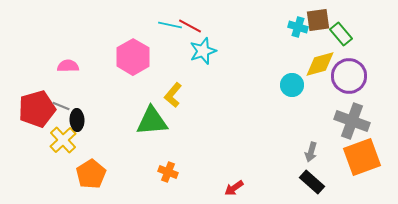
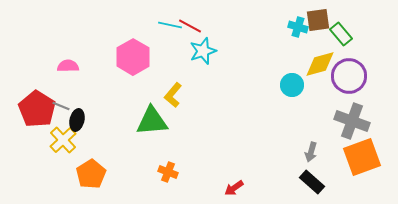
red pentagon: rotated 24 degrees counterclockwise
black ellipse: rotated 15 degrees clockwise
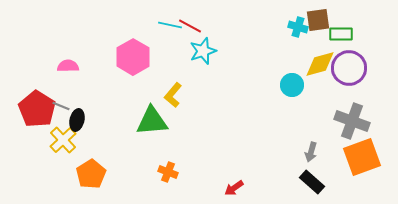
green rectangle: rotated 50 degrees counterclockwise
purple circle: moved 8 px up
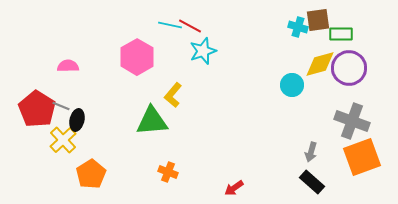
pink hexagon: moved 4 px right
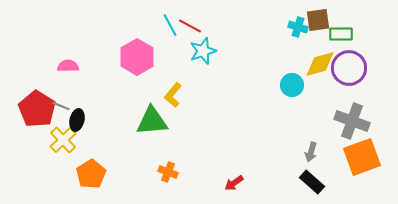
cyan line: rotated 50 degrees clockwise
red arrow: moved 5 px up
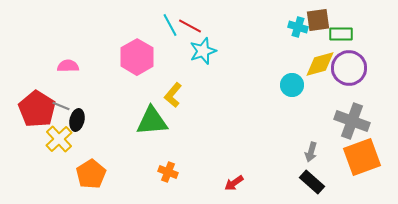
yellow cross: moved 4 px left, 1 px up
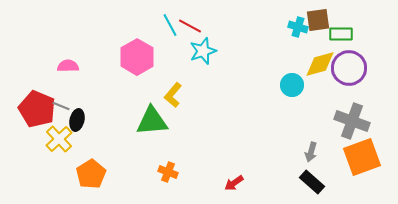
red pentagon: rotated 9 degrees counterclockwise
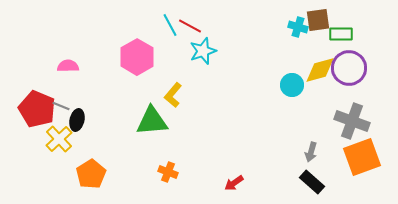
yellow diamond: moved 6 px down
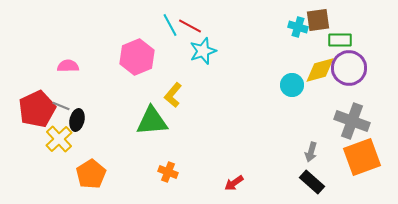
green rectangle: moved 1 px left, 6 px down
pink hexagon: rotated 8 degrees clockwise
red pentagon: rotated 24 degrees clockwise
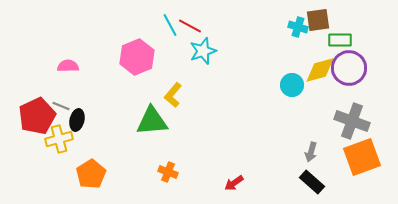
red pentagon: moved 7 px down
yellow cross: rotated 28 degrees clockwise
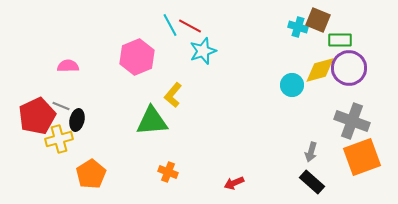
brown square: rotated 30 degrees clockwise
red arrow: rotated 12 degrees clockwise
